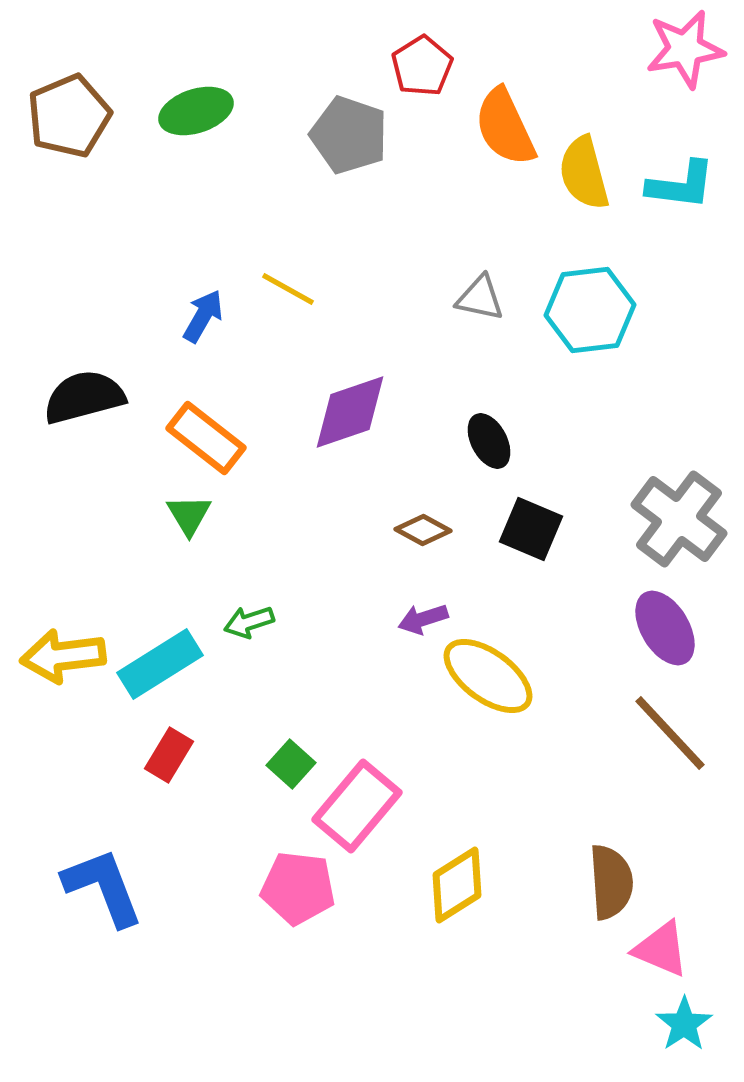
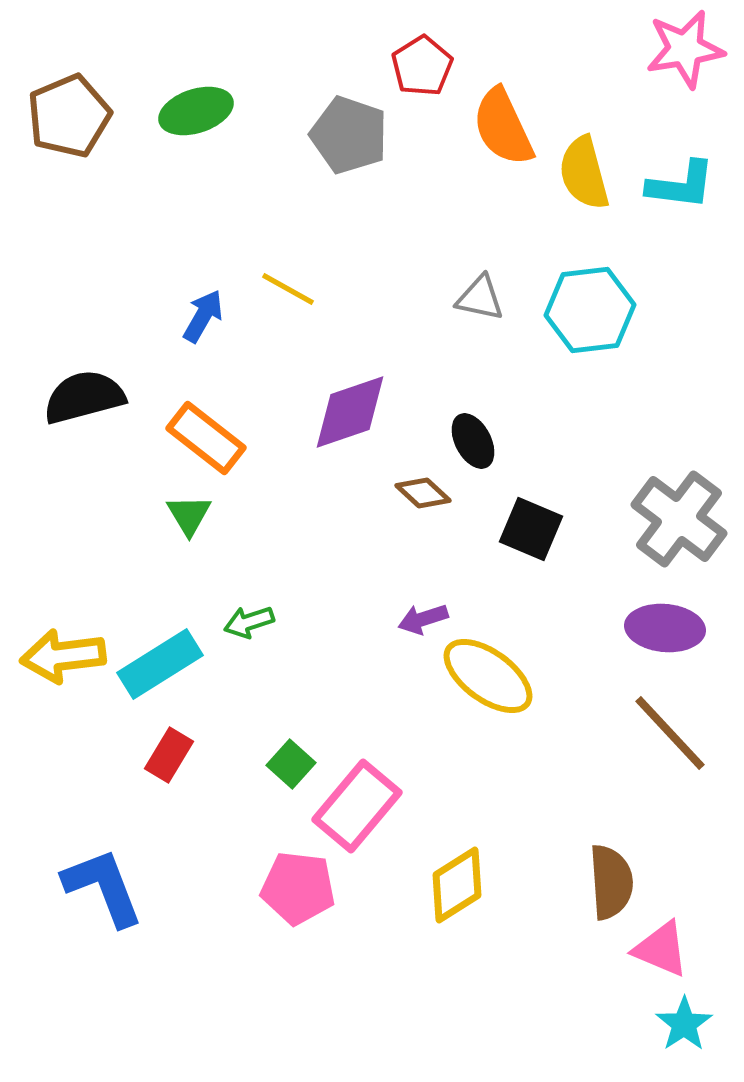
orange semicircle: moved 2 px left
black ellipse: moved 16 px left
brown diamond: moved 37 px up; rotated 14 degrees clockwise
purple ellipse: rotated 54 degrees counterclockwise
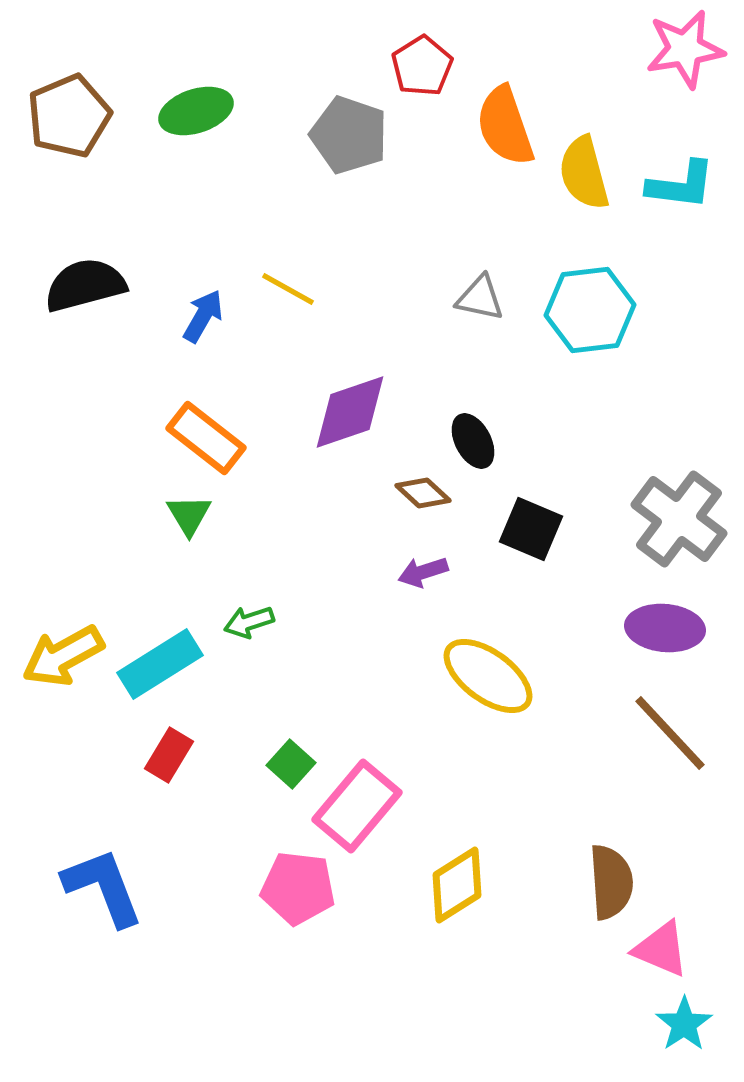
orange semicircle: moved 2 px right, 1 px up; rotated 6 degrees clockwise
black semicircle: moved 1 px right, 112 px up
purple arrow: moved 47 px up
yellow arrow: rotated 22 degrees counterclockwise
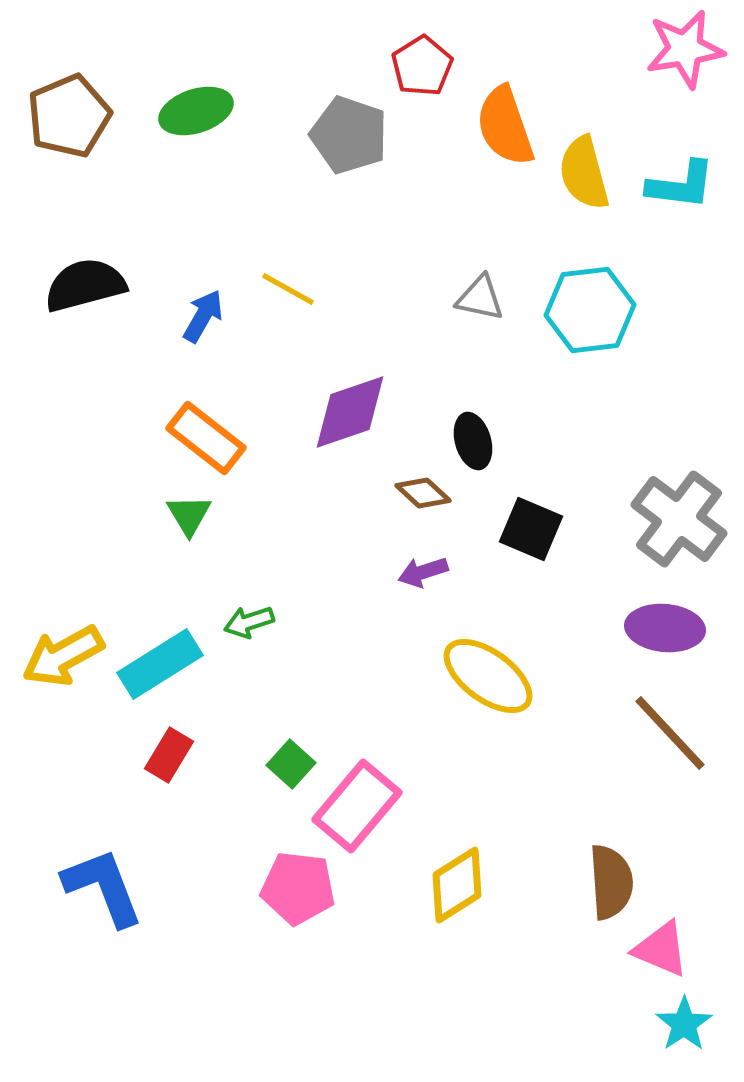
black ellipse: rotated 12 degrees clockwise
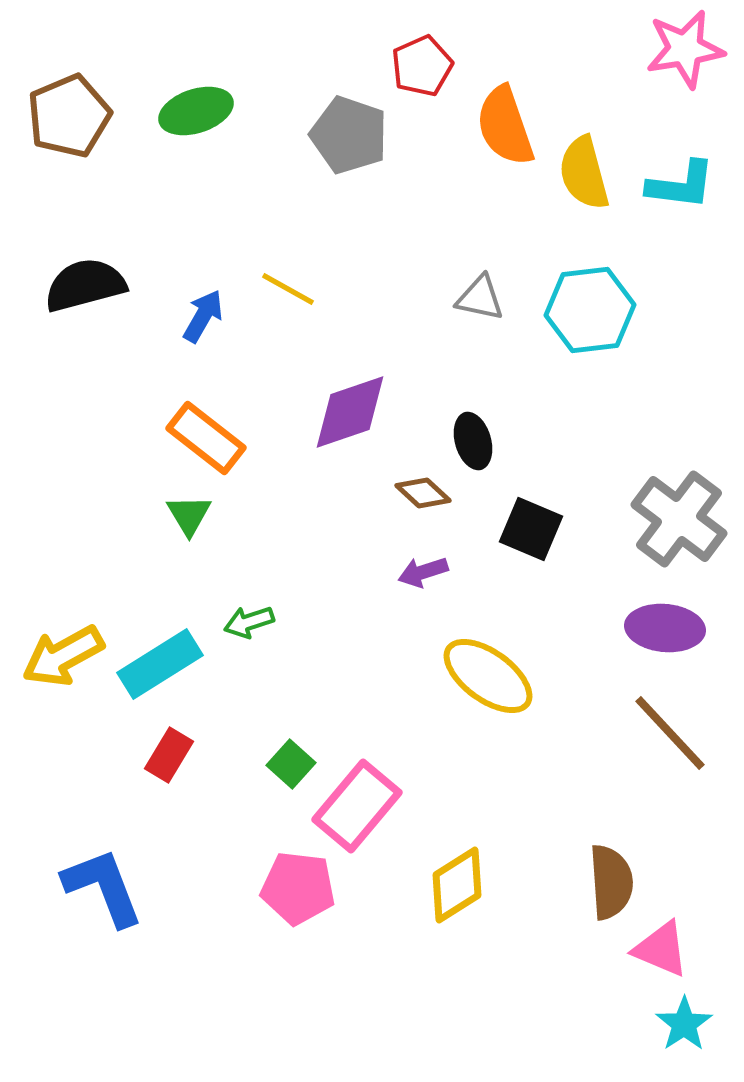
red pentagon: rotated 8 degrees clockwise
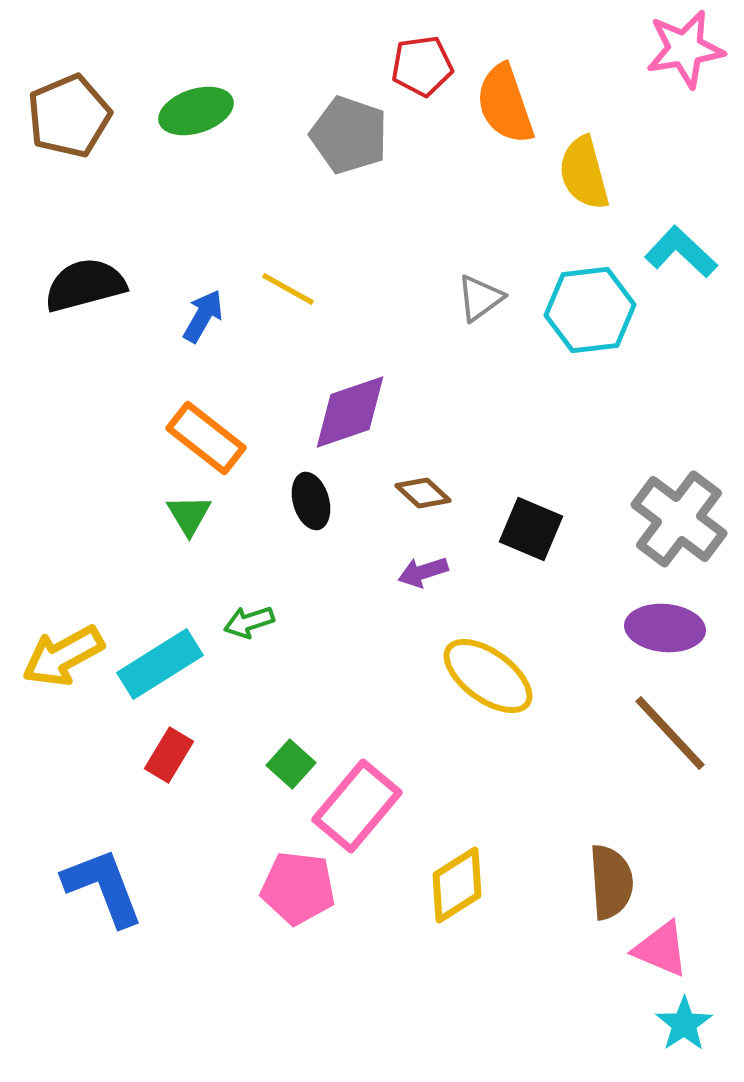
red pentagon: rotated 16 degrees clockwise
orange semicircle: moved 22 px up
cyan L-shape: moved 67 px down; rotated 144 degrees counterclockwise
gray triangle: rotated 48 degrees counterclockwise
black ellipse: moved 162 px left, 60 px down
